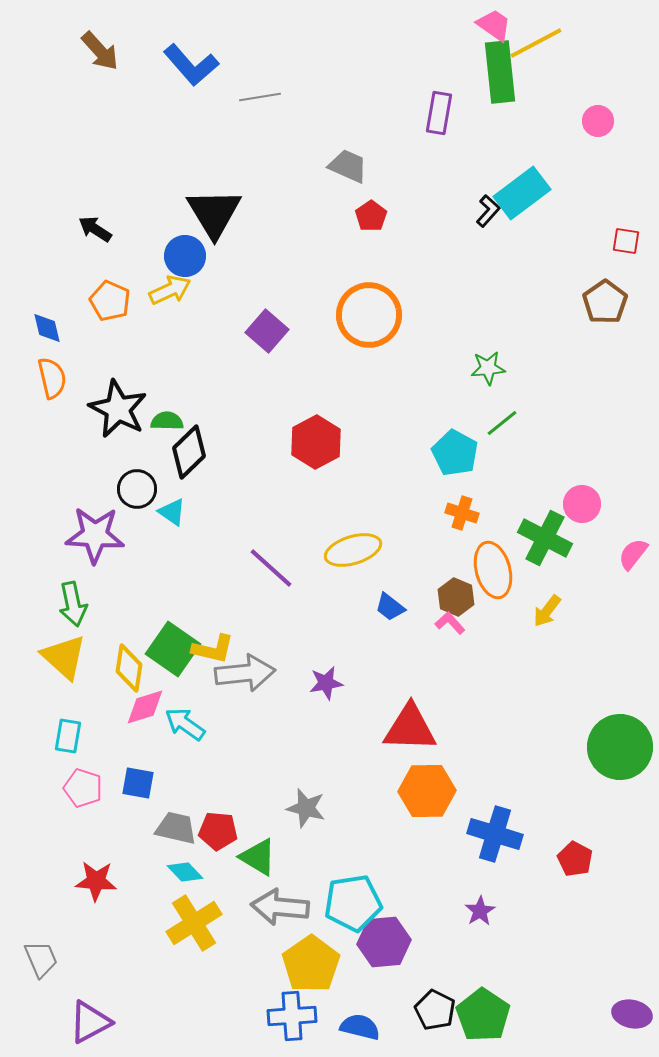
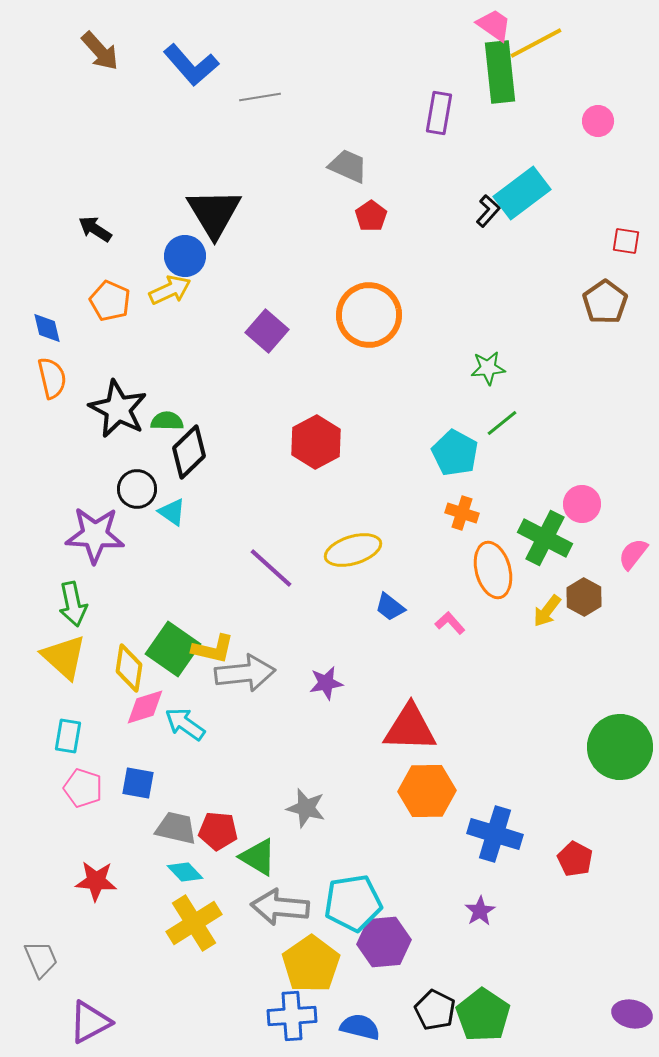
brown hexagon at (456, 597): moved 128 px right; rotated 6 degrees clockwise
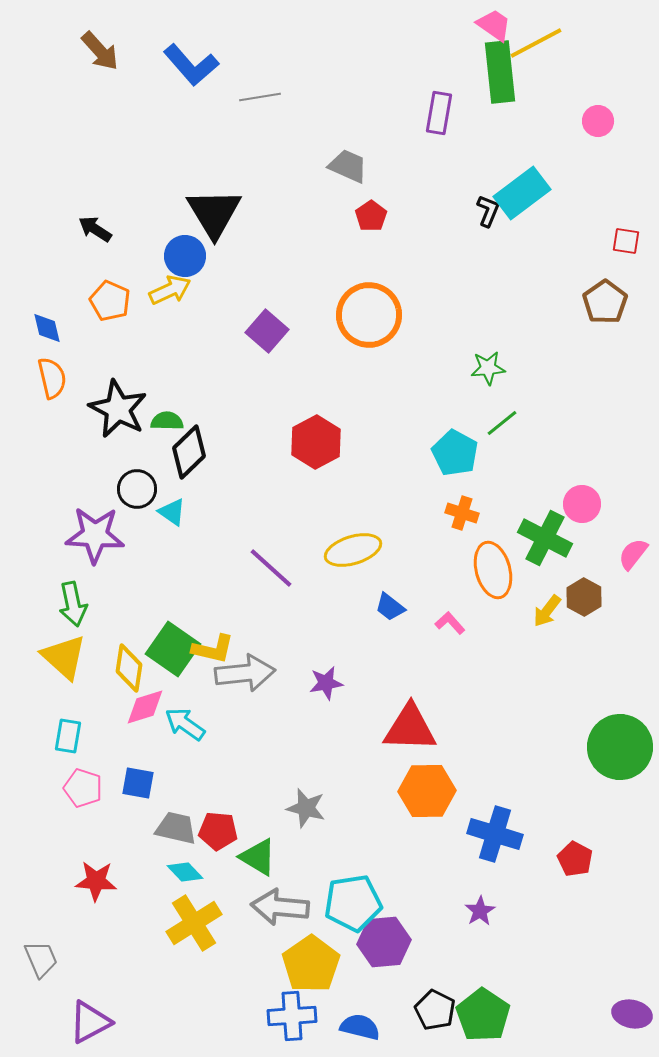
black L-shape at (488, 211): rotated 20 degrees counterclockwise
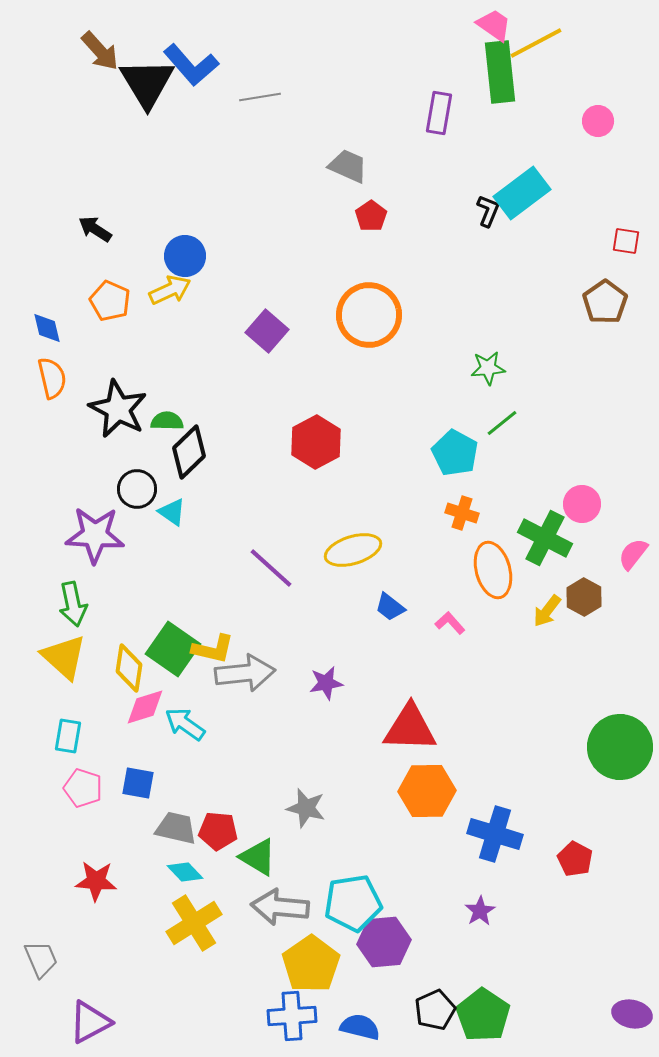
black triangle at (214, 213): moved 67 px left, 130 px up
black pentagon at (435, 1010): rotated 21 degrees clockwise
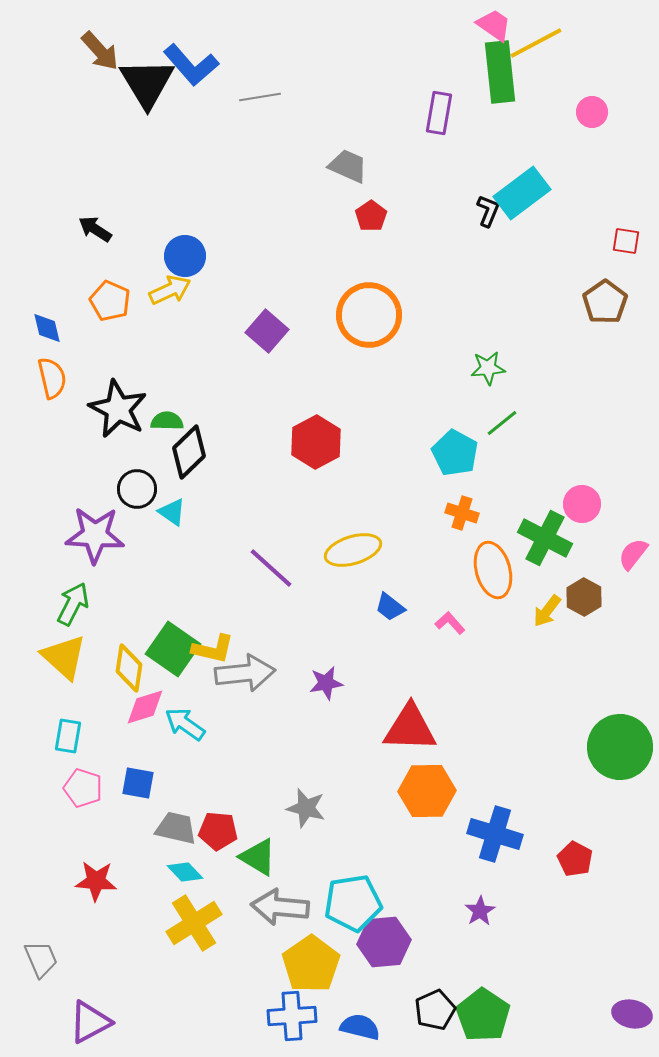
pink circle at (598, 121): moved 6 px left, 9 px up
green arrow at (73, 604): rotated 141 degrees counterclockwise
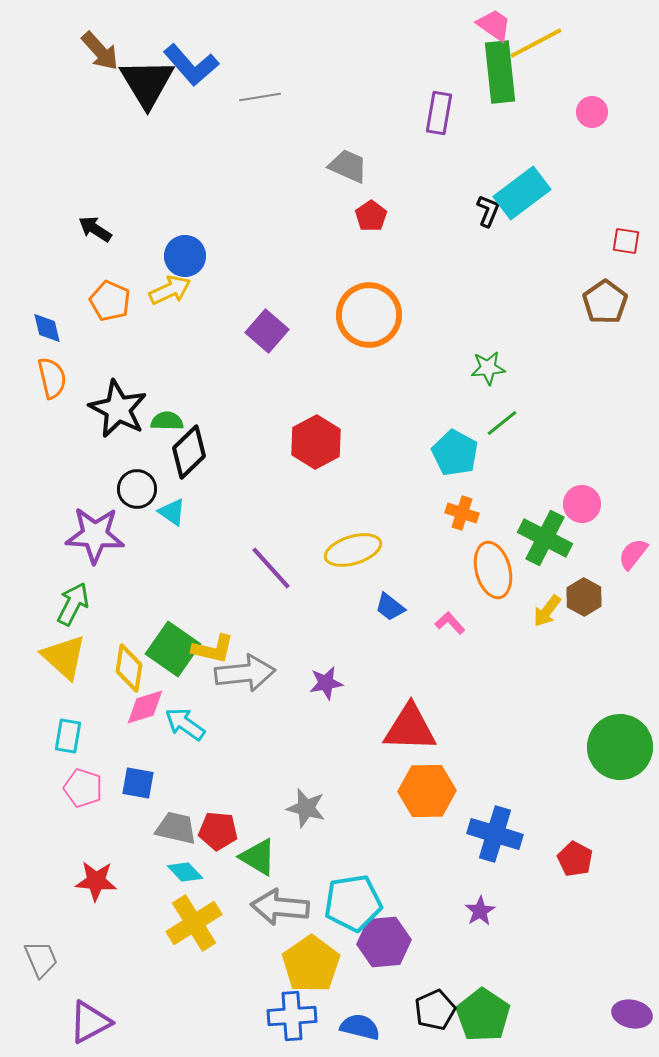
purple line at (271, 568): rotated 6 degrees clockwise
